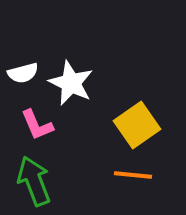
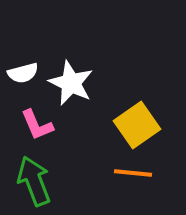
orange line: moved 2 px up
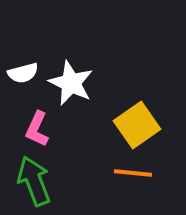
pink L-shape: moved 4 px down; rotated 48 degrees clockwise
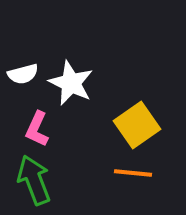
white semicircle: moved 1 px down
green arrow: moved 1 px up
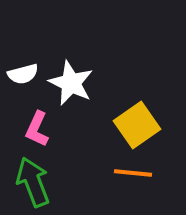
green arrow: moved 1 px left, 2 px down
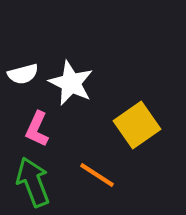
orange line: moved 36 px left, 2 px down; rotated 27 degrees clockwise
